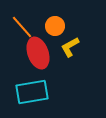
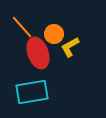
orange circle: moved 1 px left, 8 px down
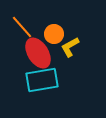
red ellipse: rotated 12 degrees counterclockwise
cyan rectangle: moved 10 px right, 12 px up
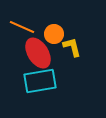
orange line: rotated 25 degrees counterclockwise
yellow L-shape: moved 2 px right; rotated 105 degrees clockwise
cyan rectangle: moved 2 px left, 1 px down
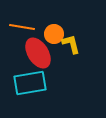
orange line: rotated 15 degrees counterclockwise
yellow L-shape: moved 1 px left, 3 px up
cyan rectangle: moved 10 px left, 2 px down
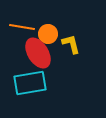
orange circle: moved 6 px left
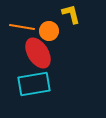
orange circle: moved 1 px right, 3 px up
yellow L-shape: moved 30 px up
cyan rectangle: moved 4 px right, 1 px down
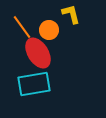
orange line: rotated 45 degrees clockwise
orange circle: moved 1 px up
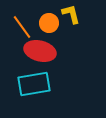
orange circle: moved 7 px up
red ellipse: moved 2 px right, 2 px up; rotated 44 degrees counterclockwise
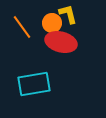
yellow L-shape: moved 3 px left
orange circle: moved 3 px right
red ellipse: moved 21 px right, 9 px up
